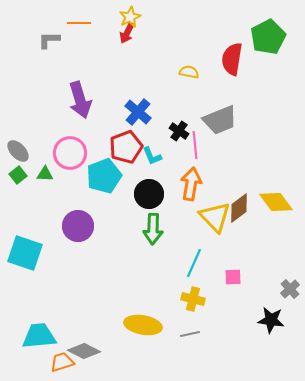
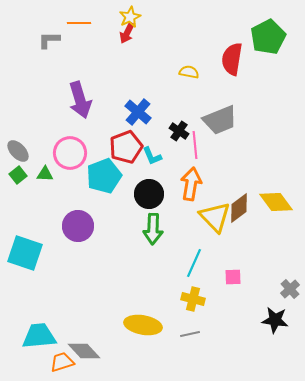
black star: moved 4 px right
gray diamond: rotated 20 degrees clockwise
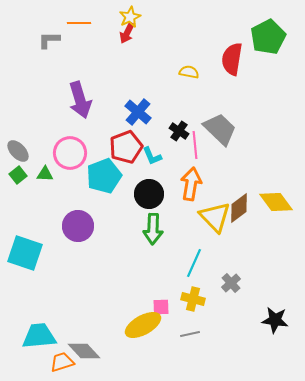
gray trapezoid: moved 9 px down; rotated 114 degrees counterclockwise
pink square: moved 72 px left, 30 px down
gray cross: moved 59 px left, 6 px up
yellow ellipse: rotated 39 degrees counterclockwise
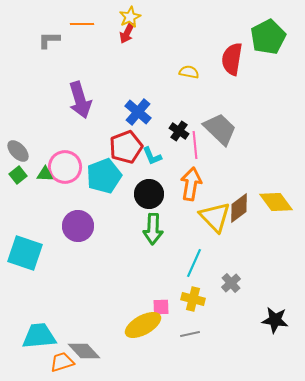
orange line: moved 3 px right, 1 px down
pink circle: moved 5 px left, 14 px down
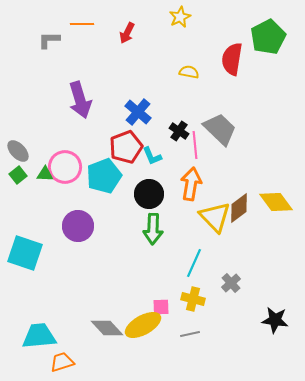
yellow star: moved 50 px right
gray diamond: moved 23 px right, 23 px up
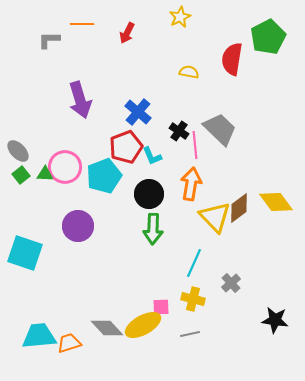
green square: moved 3 px right
orange trapezoid: moved 7 px right, 19 px up
